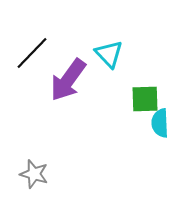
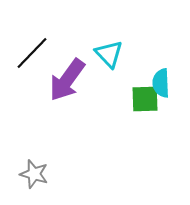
purple arrow: moved 1 px left
cyan semicircle: moved 1 px right, 40 px up
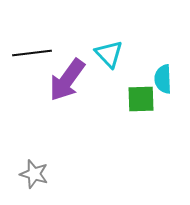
black line: rotated 39 degrees clockwise
cyan semicircle: moved 2 px right, 4 px up
green square: moved 4 px left
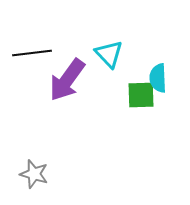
cyan semicircle: moved 5 px left, 1 px up
green square: moved 4 px up
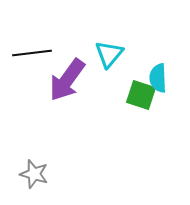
cyan triangle: rotated 24 degrees clockwise
green square: rotated 20 degrees clockwise
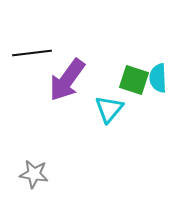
cyan triangle: moved 55 px down
green square: moved 7 px left, 15 px up
gray star: rotated 8 degrees counterclockwise
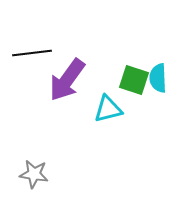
cyan triangle: moved 1 px left; rotated 36 degrees clockwise
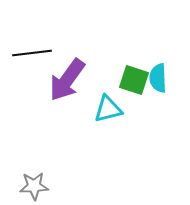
gray star: moved 12 px down; rotated 12 degrees counterclockwise
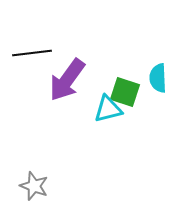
green square: moved 9 px left, 12 px down
gray star: rotated 24 degrees clockwise
